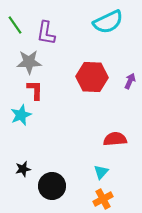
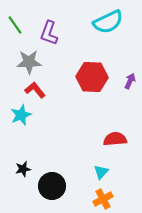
purple L-shape: moved 3 px right; rotated 10 degrees clockwise
red L-shape: rotated 40 degrees counterclockwise
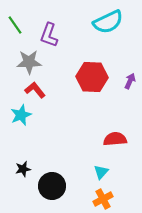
purple L-shape: moved 2 px down
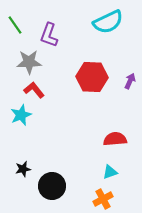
red L-shape: moved 1 px left
cyan triangle: moved 9 px right; rotated 28 degrees clockwise
